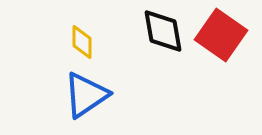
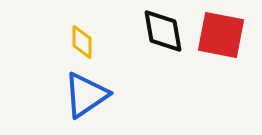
red square: rotated 24 degrees counterclockwise
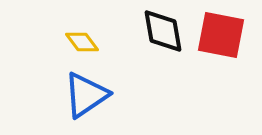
yellow diamond: rotated 36 degrees counterclockwise
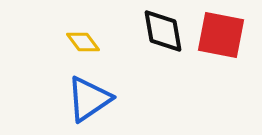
yellow diamond: moved 1 px right
blue triangle: moved 3 px right, 4 px down
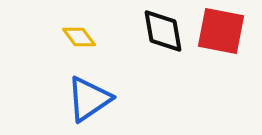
red square: moved 4 px up
yellow diamond: moved 4 px left, 5 px up
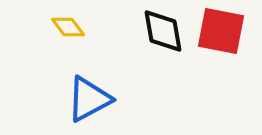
yellow diamond: moved 11 px left, 10 px up
blue triangle: rotated 6 degrees clockwise
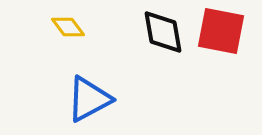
black diamond: moved 1 px down
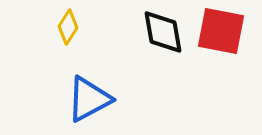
yellow diamond: rotated 68 degrees clockwise
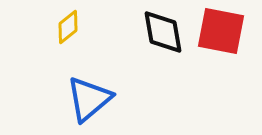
yellow diamond: rotated 20 degrees clockwise
blue triangle: rotated 12 degrees counterclockwise
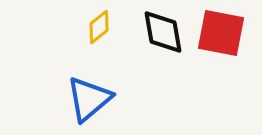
yellow diamond: moved 31 px right
red square: moved 2 px down
